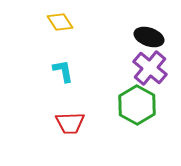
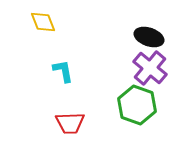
yellow diamond: moved 17 px left; rotated 12 degrees clockwise
green hexagon: rotated 9 degrees counterclockwise
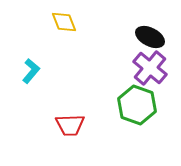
yellow diamond: moved 21 px right
black ellipse: moved 1 px right; rotated 8 degrees clockwise
cyan L-shape: moved 32 px left; rotated 50 degrees clockwise
red trapezoid: moved 2 px down
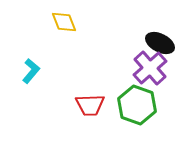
black ellipse: moved 10 px right, 6 px down
purple cross: rotated 8 degrees clockwise
red trapezoid: moved 20 px right, 20 px up
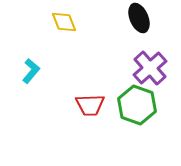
black ellipse: moved 21 px left, 25 px up; rotated 40 degrees clockwise
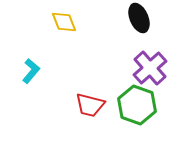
red trapezoid: rotated 16 degrees clockwise
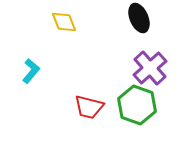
red trapezoid: moved 1 px left, 2 px down
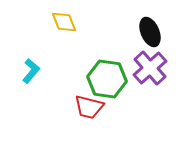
black ellipse: moved 11 px right, 14 px down
green hexagon: moved 30 px left, 26 px up; rotated 12 degrees counterclockwise
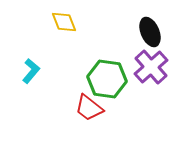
purple cross: moved 1 px right, 1 px up
red trapezoid: moved 1 px down; rotated 24 degrees clockwise
